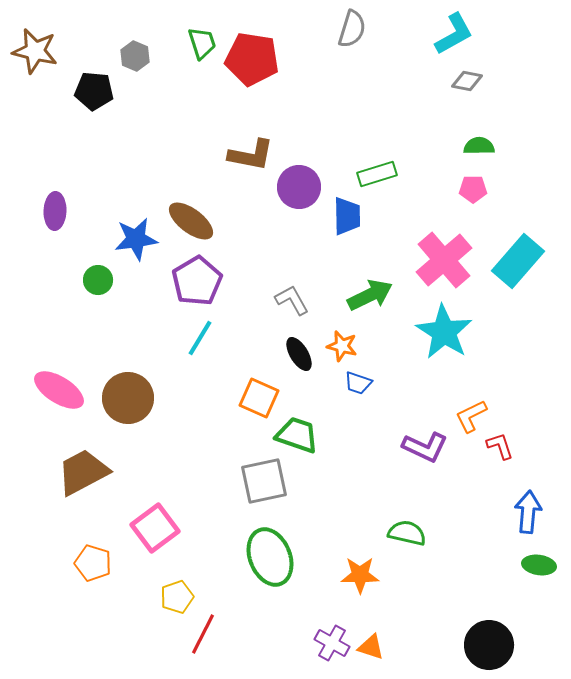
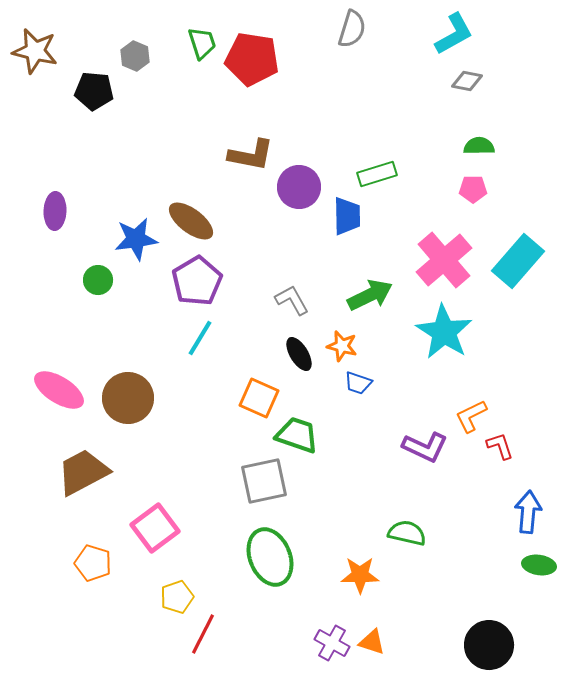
orange triangle at (371, 647): moved 1 px right, 5 px up
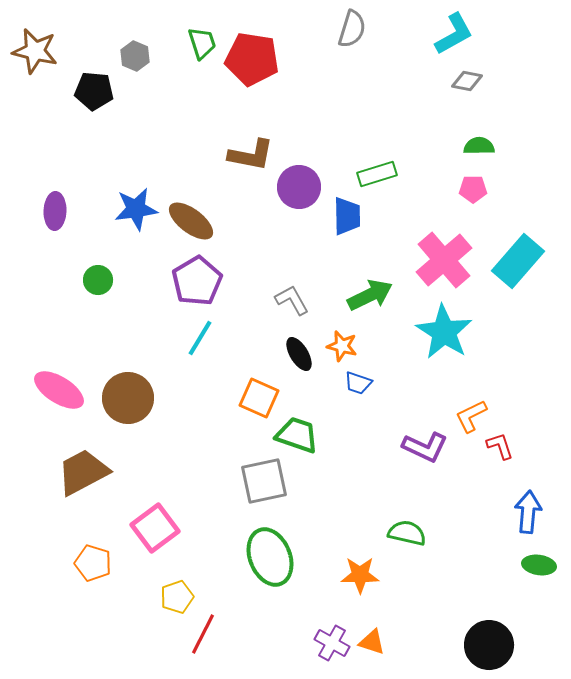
blue star at (136, 239): moved 30 px up
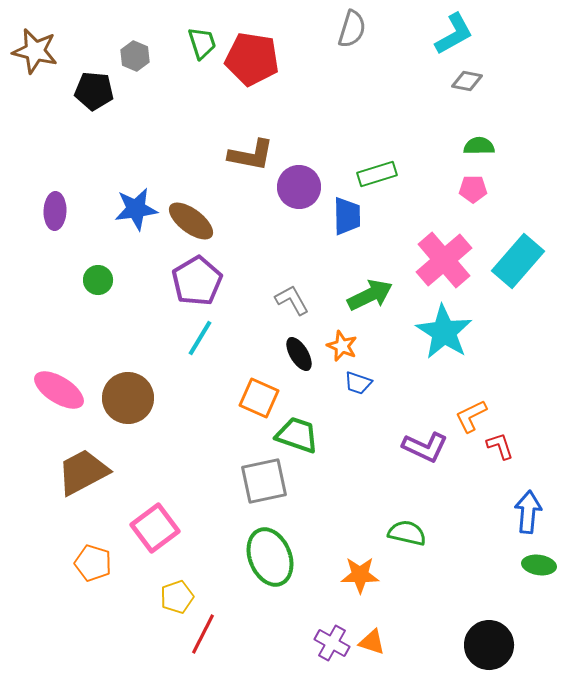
orange star at (342, 346): rotated 8 degrees clockwise
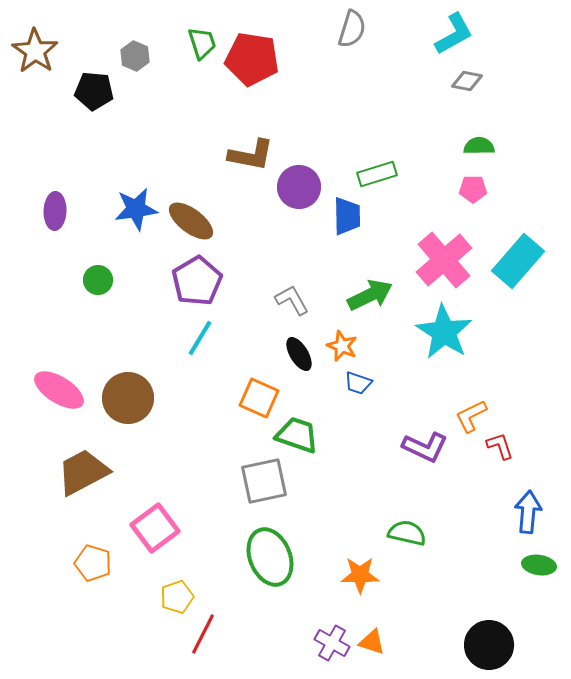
brown star at (35, 51): rotated 21 degrees clockwise
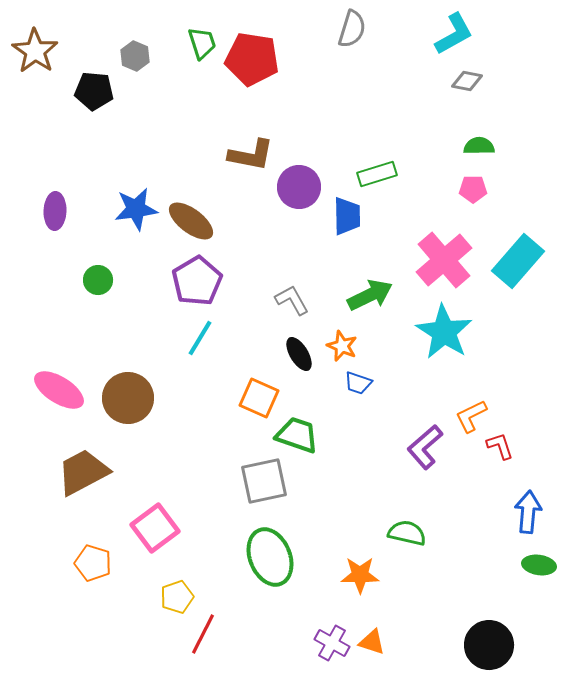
purple L-shape at (425, 447): rotated 114 degrees clockwise
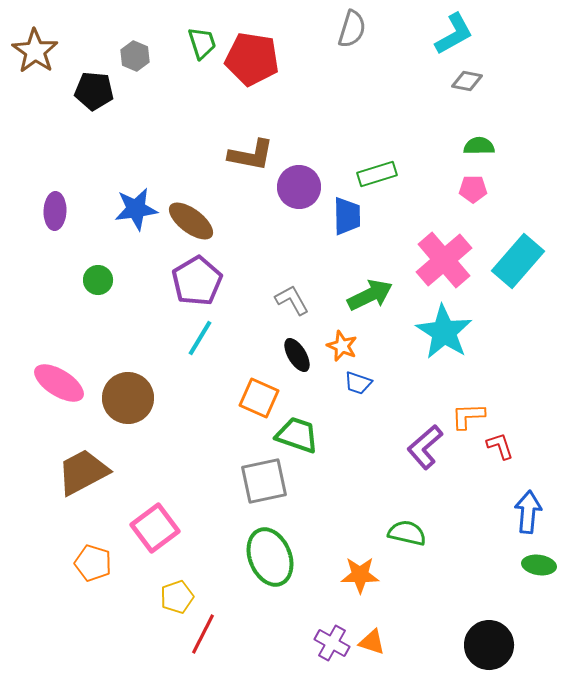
black ellipse at (299, 354): moved 2 px left, 1 px down
pink ellipse at (59, 390): moved 7 px up
orange L-shape at (471, 416): moved 3 px left; rotated 24 degrees clockwise
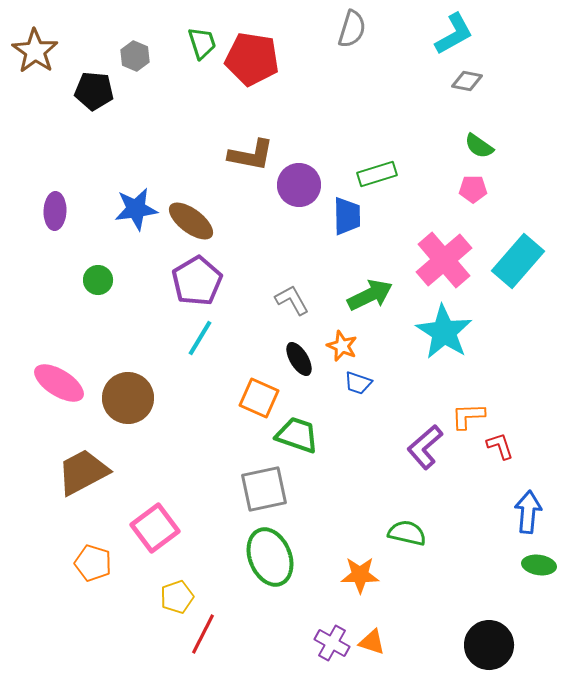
green semicircle at (479, 146): rotated 144 degrees counterclockwise
purple circle at (299, 187): moved 2 px up
black ellipse at (297, 355): moved 2 px right, 4 px down
gray square at (264, 481): moved 8 px down
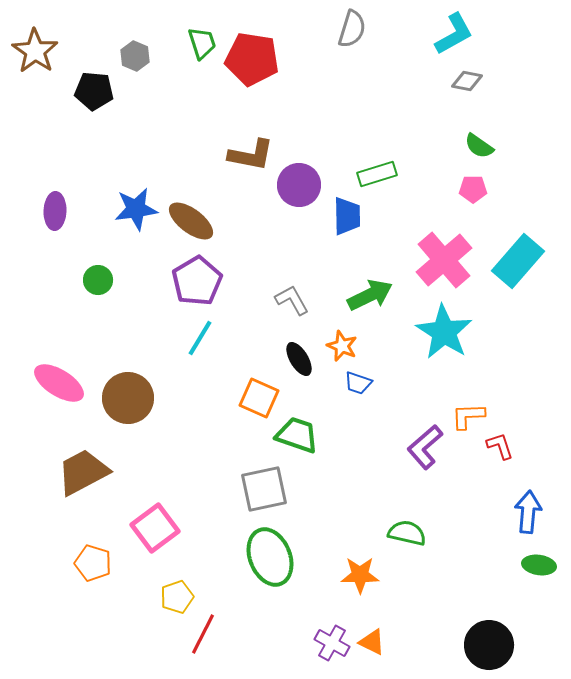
orange triangle at (372, 642): rotated 8 degrees clockwise
